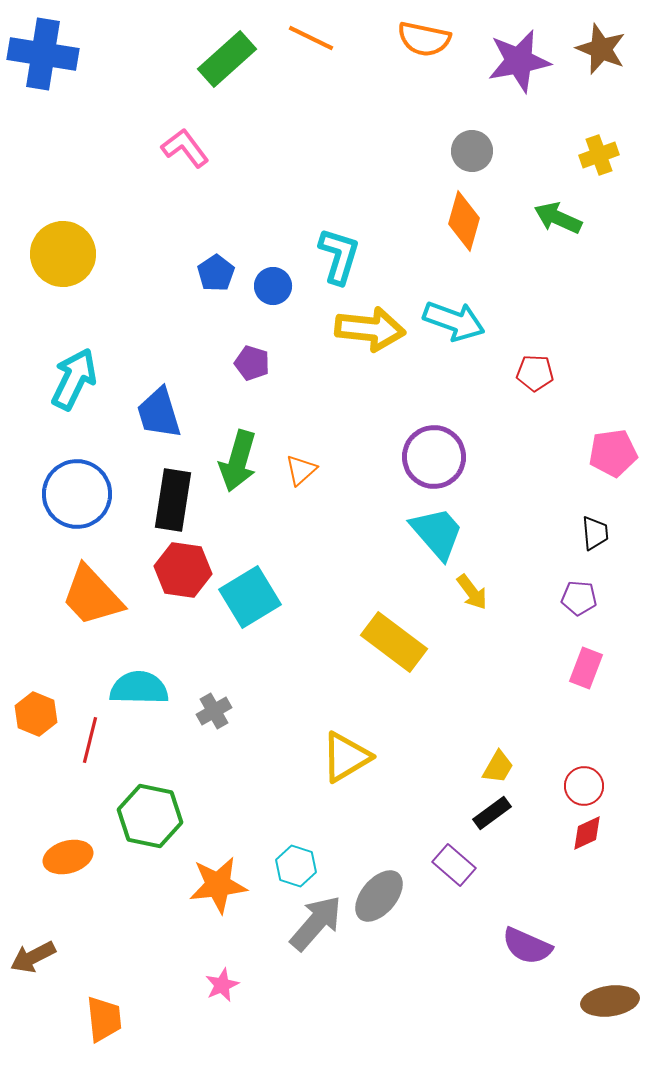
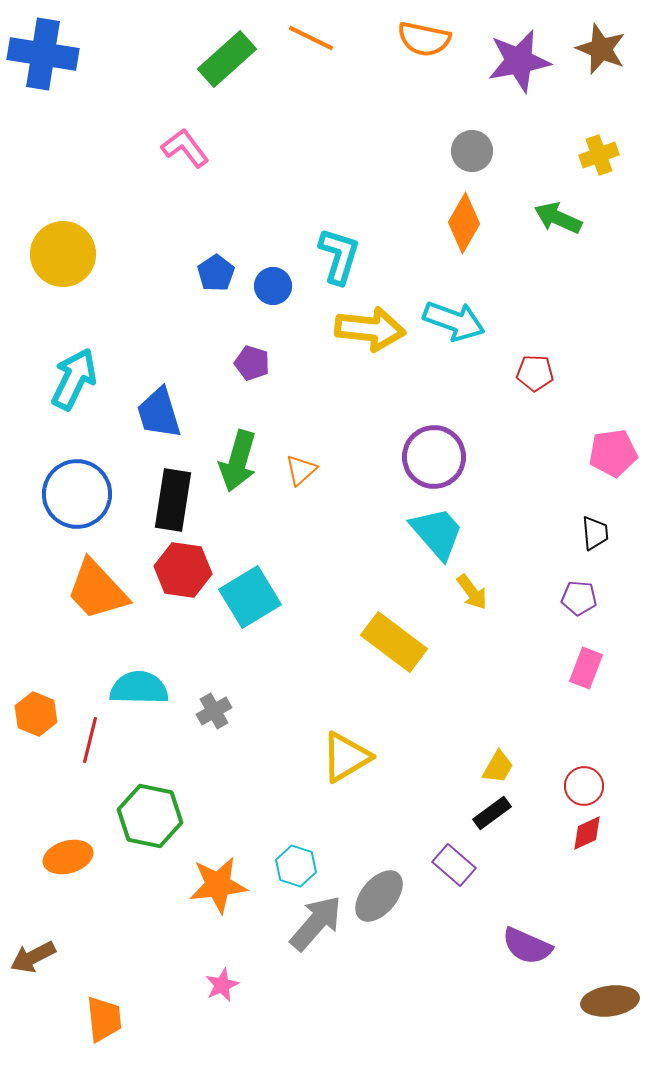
orange diamond at (464, 221): moved 2 px down; rotated 14 degrees clockwise
orange trapezoid at (92, 596): moved 5 px right, 6 px up
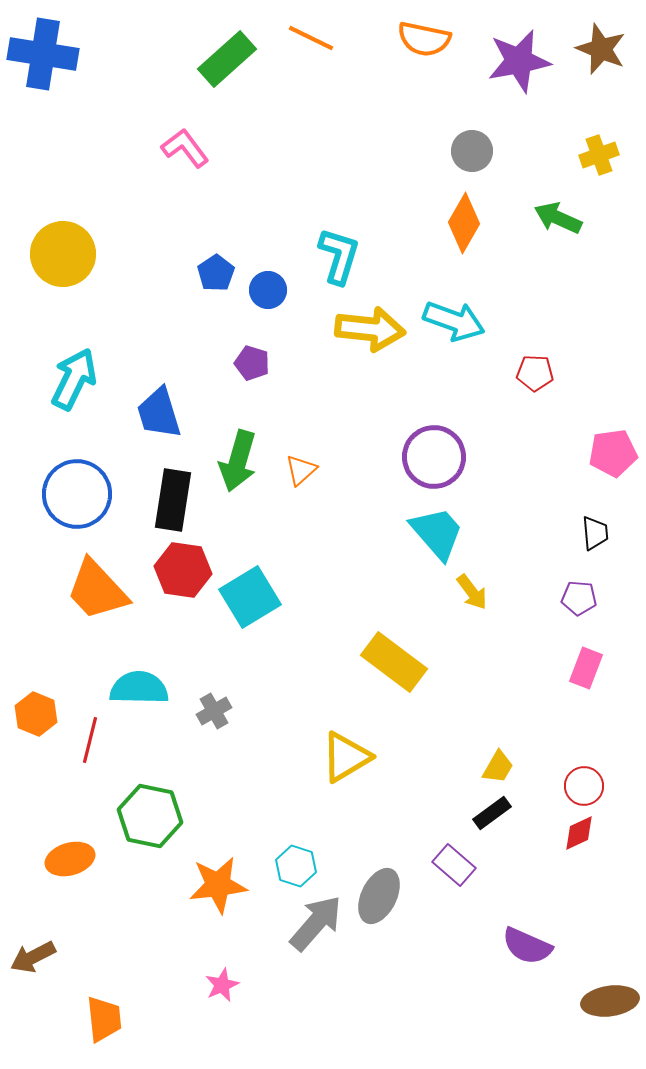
blue circle at (273, 286): moved 5 px left, 4 px down
yellow rectangle at (394, 642): moved 20 px down
red diamond at (587, 833): moved 8 px left
orange ellipse at (68, 857): moved 2 px right, 2 px down
gray ellipse at (379, 896): rotated 14 degrees counterclockwise
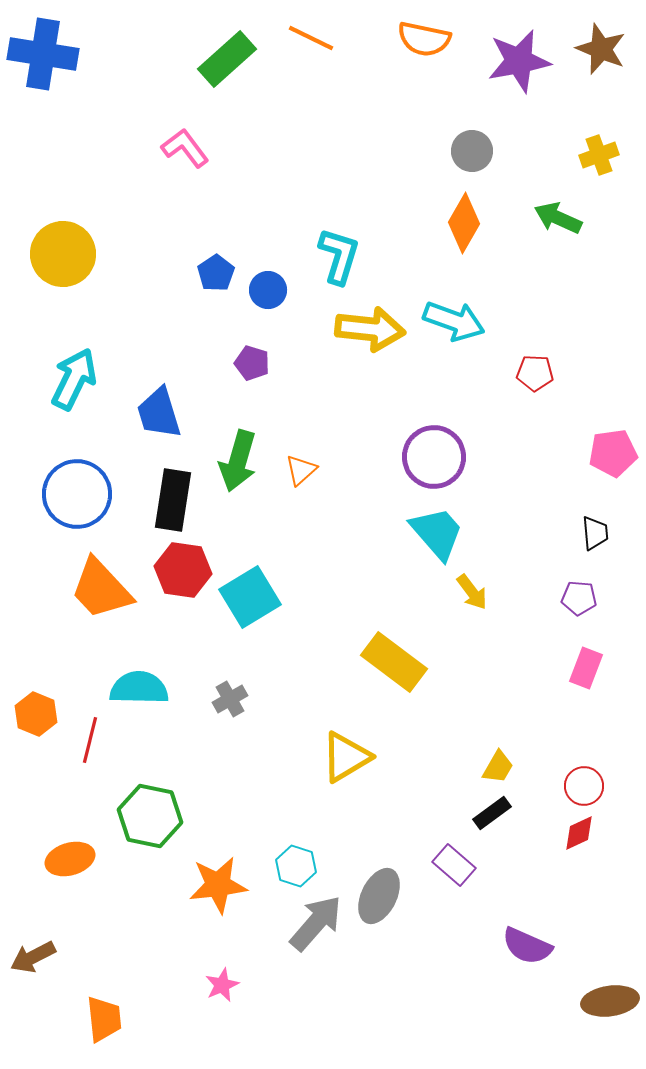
orange trapezoid at (97, 590): moved 4 px right, 1 px up
gray cross at (214, 711): moved 16 px right, 12 px up
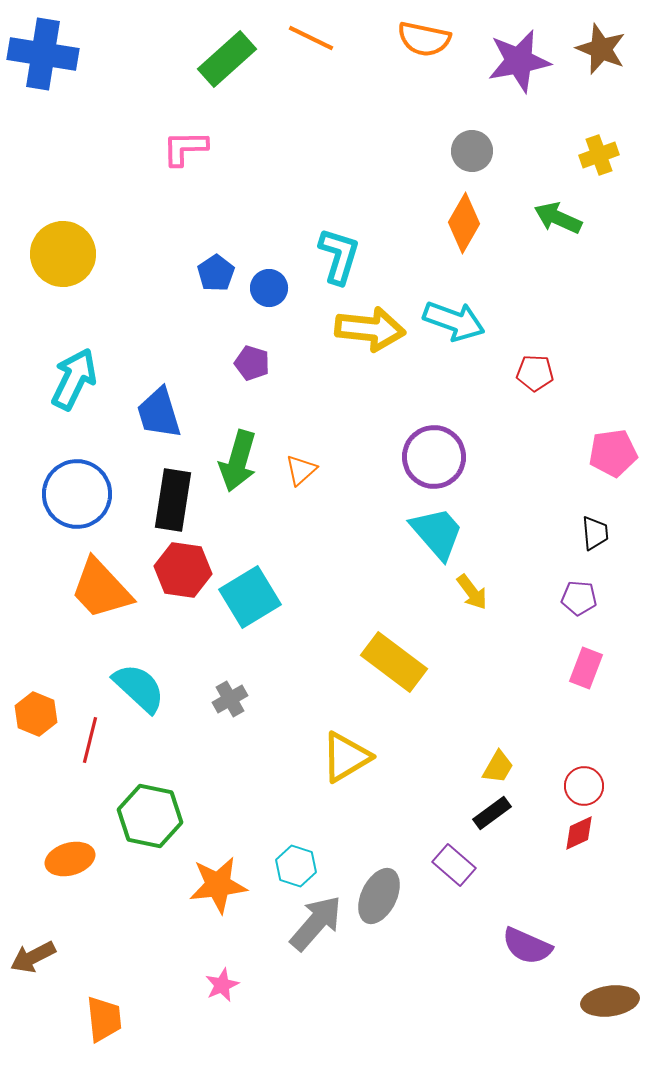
pink L-shape at (185, 148): rotated 54 degrees counterclockwise
blue circle at (268, 290): moved 1 px right, 2 px up
cyan semicircle at (139, 688): rotated 42 degrees clockwise
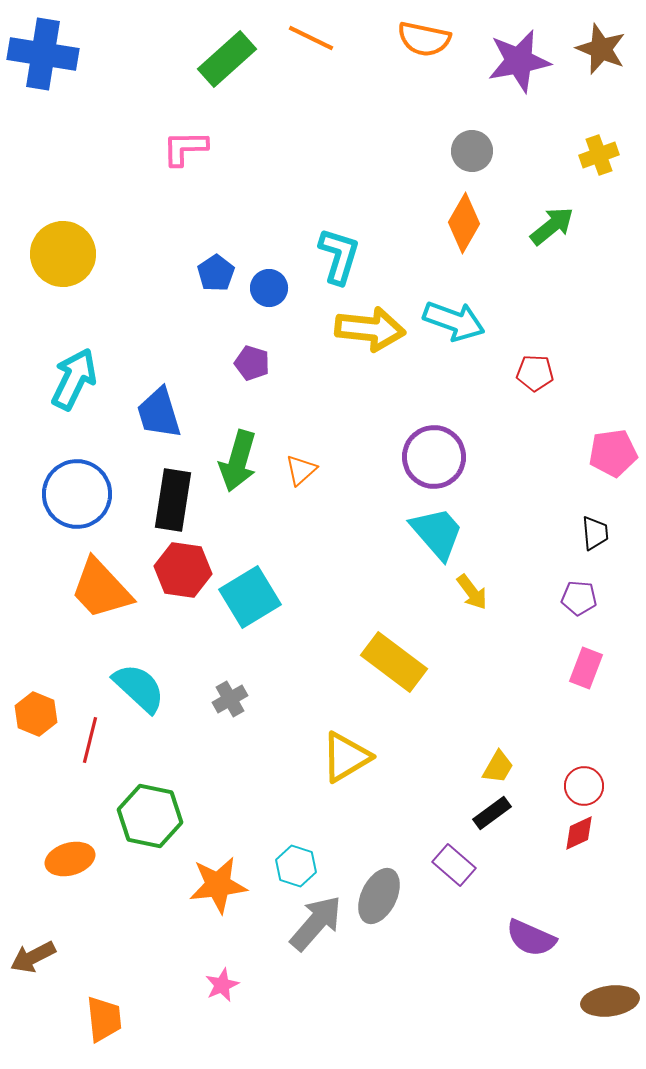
green arrow at (558, 218): moved 6 px left, 8 px down; rotated 117 degrees clockwise
purple semicircle at (527, 946): moved 4 px right, 8 px up
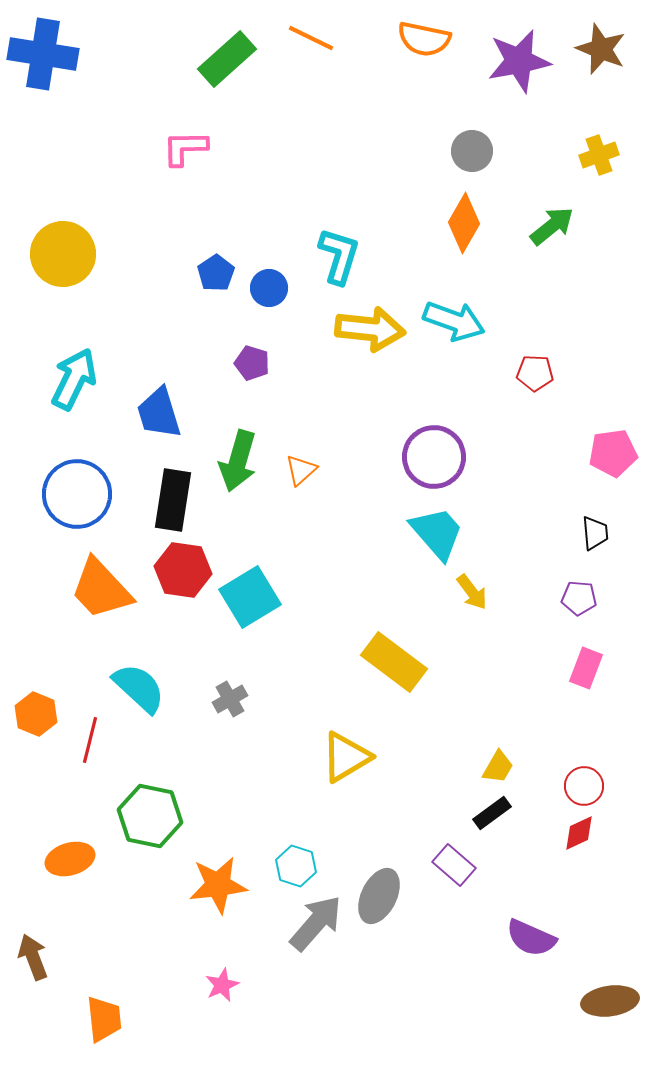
brown arrow at (33, 957): rotated 96 degrees clockwise
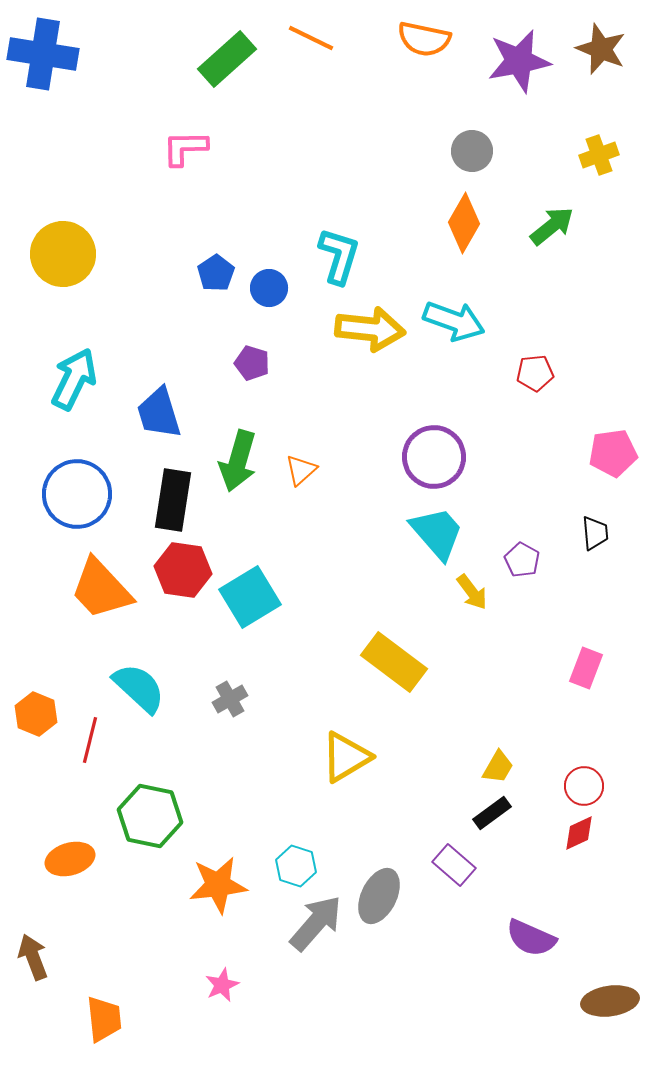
red pentagon at (535, 373): rotated 9 degrees counterclockwise
purple pentagon at (579, 598): moved 57 px left, 38 px up; rotated 24 degrees clockwise
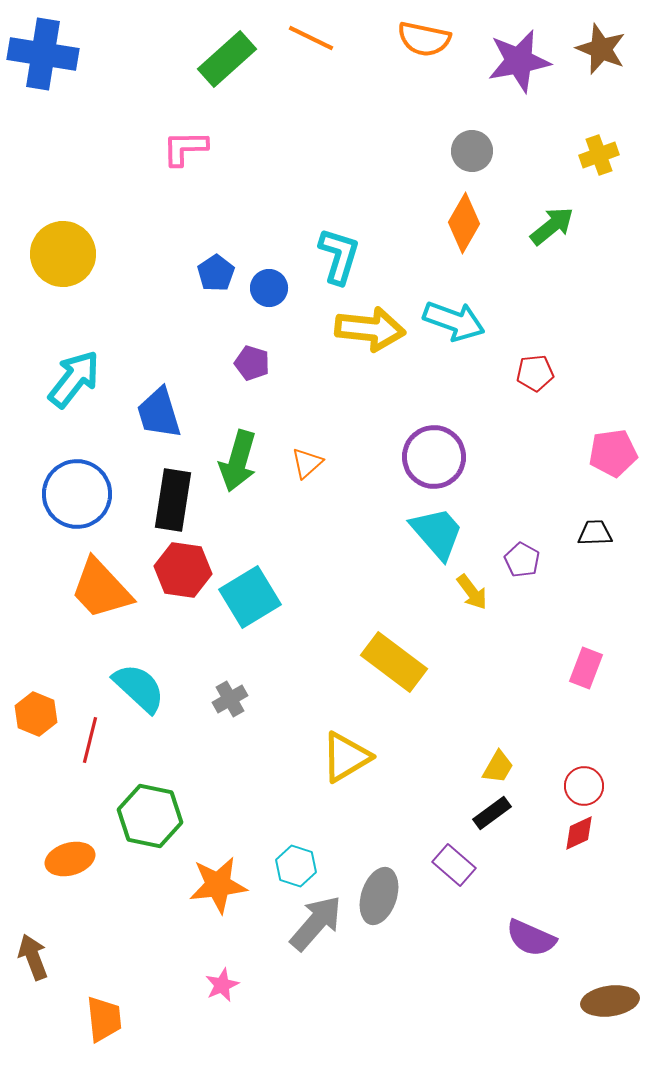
cyan arrow at (74, 379): rotated 12 degrees clockwise
orange triangle at (301, 470): moved 6 px right, 7 px up
black trapezoid at (595, 533): rotated 87 degrees counterclockwise
gray ellipse at (379, 896): rotated 8 degrees counterclockwise
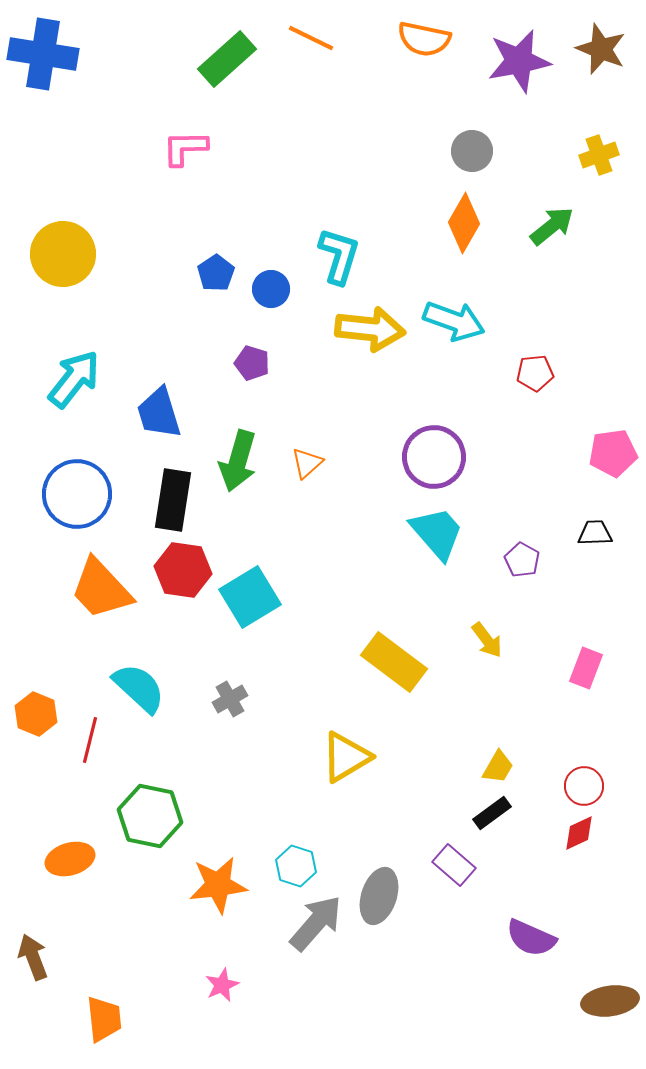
blue circle at (269, 288): moved 2 px right, 1 px down
yellow arrow at (472, 592): moved 15 px right, 48 px down
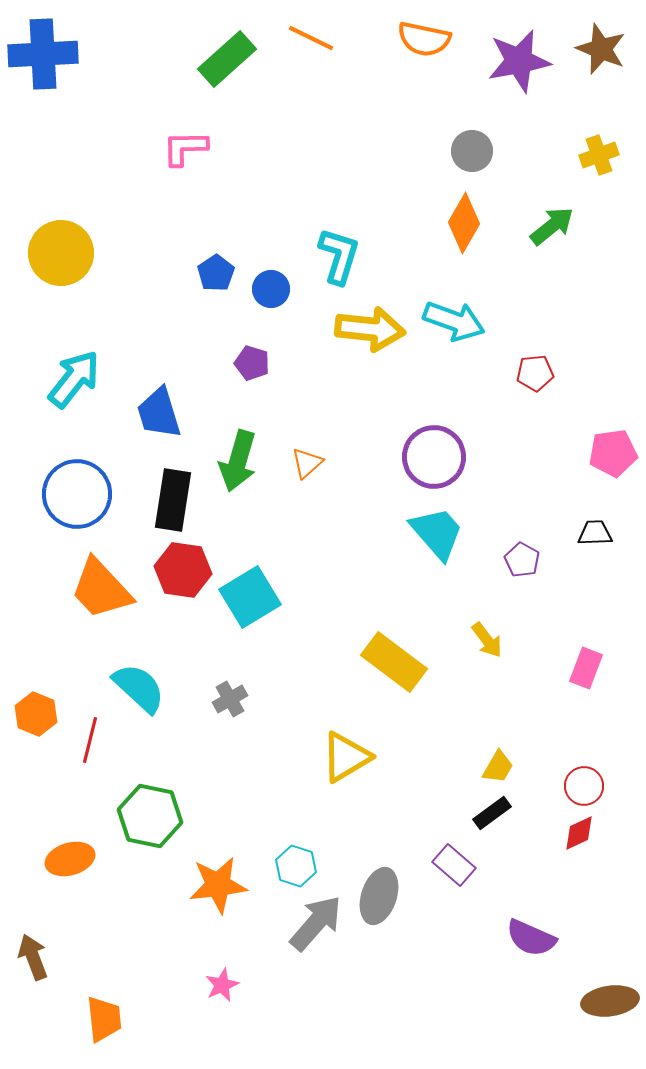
blue cross at (43, 54): rotated 12 degrees counterclockwise
yellow circle at (63, 254): moved 2 px left, 1 px up
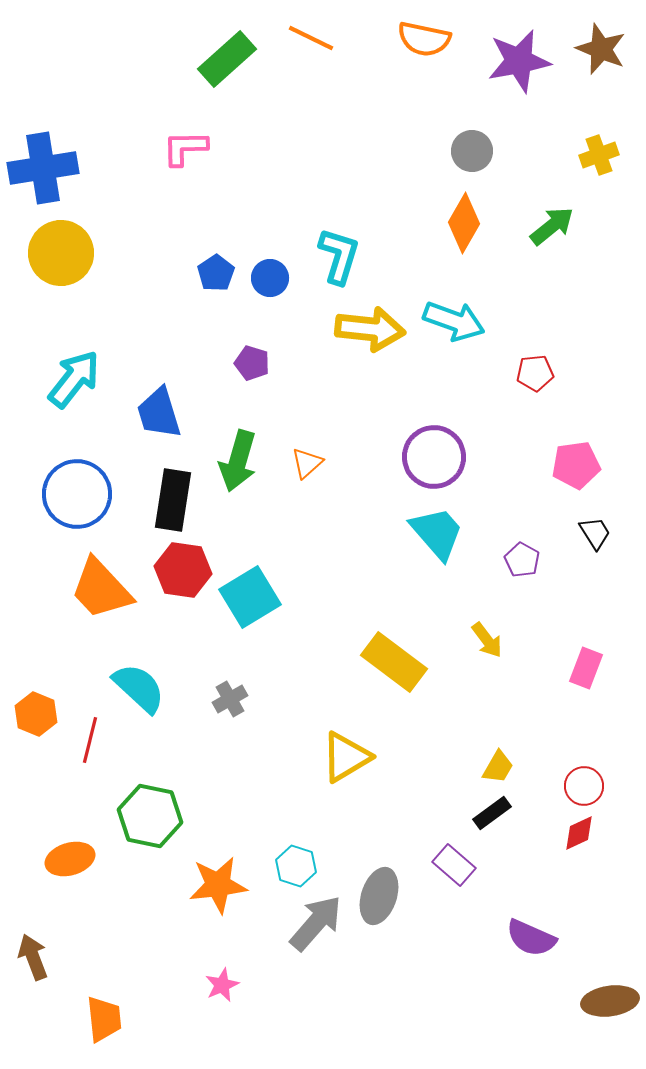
blue cross at (43, 54): moved 114 px down; rotated 6 degrees counterclockwise
blue circle at (271, 289): moved 1 px left, 11 px up
pink pentagon at (613, 453): moved 37 px left, 12 px down
black trapezoid at (595, 533): rotated 60 degrees clockwise
